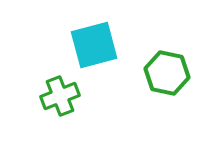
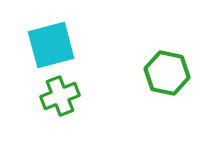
cyan square: moved 43 px left
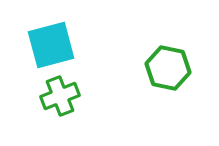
green hexagon: moved 1 px right, 5 px up
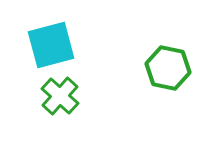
green cross: rotated 27 degrees counterclockwise
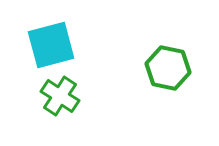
green cross: rotated 9 degrees counterclockwise
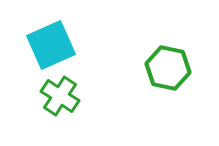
cyan square: rotated 9 degrees counterclockwise
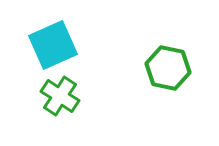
cyan square: moved 2 px right
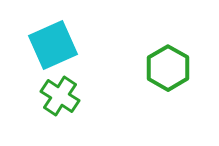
green hexagon: rotated 18 degrees clockwise
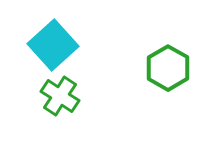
cyan square: rotated 18 degrees counterclockwise
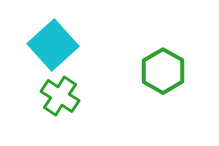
green hexagon: moved 5 px left, 3 px down
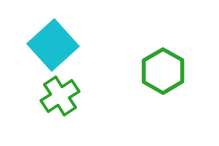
green cross: rotated 24 degrees clockwise
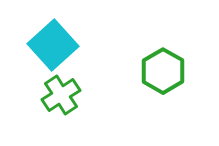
green cross: moved 1 px right, 1 px up
